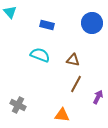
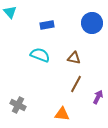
blue rectangle: rotated 24 degrees counterclockwise
brown triangle: moved 1 px right, 2 px up
orange triangle: moved 1 px up
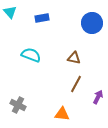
blue rectangle: moved 5 px left, 7 px up
cyan semicircle: moved 9 px left
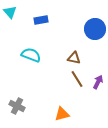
blue rectangle: moved 1 px left, 2 px down
blue circle: moved 3 px right, 6 px down
brown line: moved 1 px right, 5 px up; rotated 60 degrees counterclockwise
purple arrow: moved 15 px up
gray cross: moved 1 px left, 1 px down
orange triangle: rotated 21 degrees counterclockwise
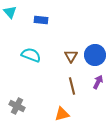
blue rectangle: rotated 16 degrees clockwise
blue circle: moved 26 px down
brown triangle: moved 3 px left, 2 px up; rotated 48 degrees clockwise
brown line: moved 5 px left, 7 px down; rotated 18 degrees clockwise
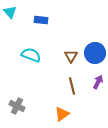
blue circle: moved 2 px up
orange triangle: rotated 21 degrees counterclockwise
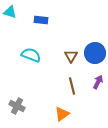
cyan triangle: rotated 32 degrees counterclockwise
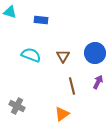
brown triangle: moved 8 px left
